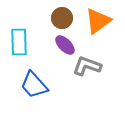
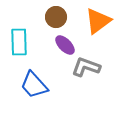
brown circle: moved 6 px left, 1 px up
gray L-shape: moved 1 px left, 1 px down
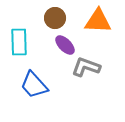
brown circle: moved 1 px left, 1 px down
orange triangle: rotated 40 degrees clockwise
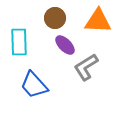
gray L-shape: rotated 52 degrees counterclockwise
